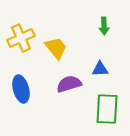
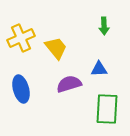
blue triangle: moved 1 px left
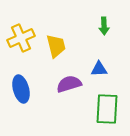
yellow trapezoid: moved 2 px up; rotated 25 degrees clockwise
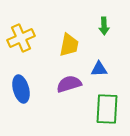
yellow trapezoid: moved 13 px right, 1 px up; rotated 25 degrees clockwise
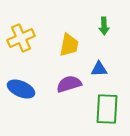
blue ellipse: rotated 52 degrees counterclockwise
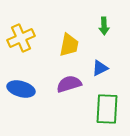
blue triangle: moved 1 px right, 1 px up; rotated 24 degrees counterclockwise
blue ellipse: rotated 8 degrees counterclockwise
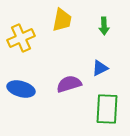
yellow trapezoid: moved 7 px left, 25 px up
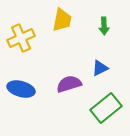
green rectangle: moved 1 px left, 1 px up; rotated 48 degrees clockwise
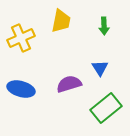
yellow trapezoid: moved 1 px left, 1 px down
blue triangle: rotated 36 degrees counterclockwise
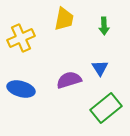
yellow trapezoid: moved 3 px right, 2 px up
purple semicircle: moved 4 px up
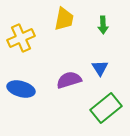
green arrow: moved 1 px left, 1 px up
